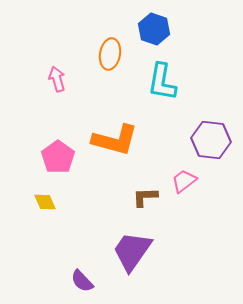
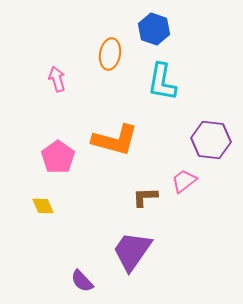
yellow diamond: moved 2 px left, 4 px down
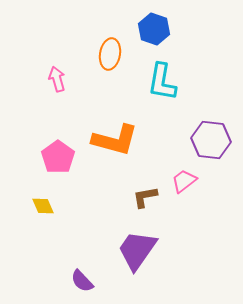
brown L-shape: rotated 8 degrees counterclockwise
purple trapezoid: moved 5 px right, 1 px up
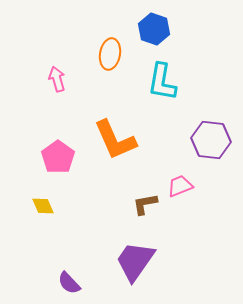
orange L-shape: rotated 51 degrees clockwise
pink trapezoid: moved 4 px left, 5 px down; rotated 16 degrees clockwise
brown L-shape: moved 7 px down
purple trapezoid: moved 2 px left, 11 px down
purple semicircle: moved 13 px left, 2 px down
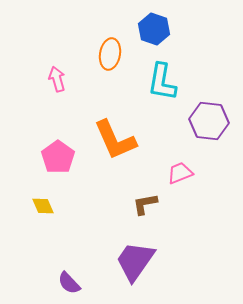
purple hexagon: moved 2 px left, 19 px up
pink trapezoid: moved 13 px up
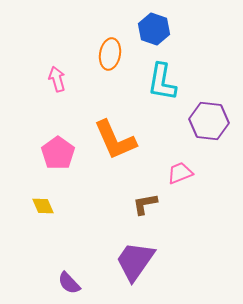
pink pentagon: moved 4 px up
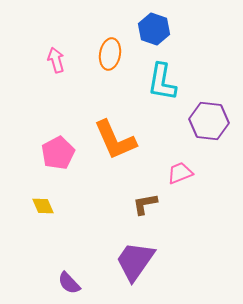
pink arrow: moved 1 px left, 19 px up
pink pentagon: rotated 8 degrees clockwise
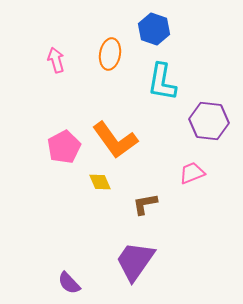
orange L-shape: rotated 12 degrees counterclockwise
pink pentagon: moved 6 px right, 6 px up
pink trapezoid: moved 12 px right
yellow diamond: moved 57 px right, 24 px up
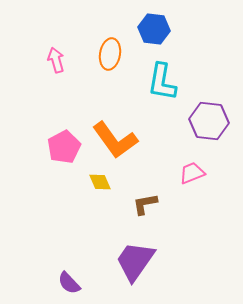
blue hexagon: rotated 12 degrees counterclockwise
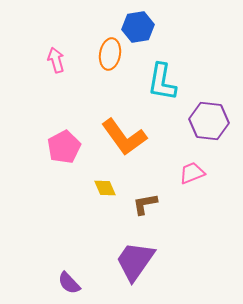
blue hexagon: moved 16 px left, 2 px up; rotated 16 degrees counterclockwise
orange L-shape: moved 9 px right, 3 px up
yellow diamond: moved 5 px right, 6 px down
